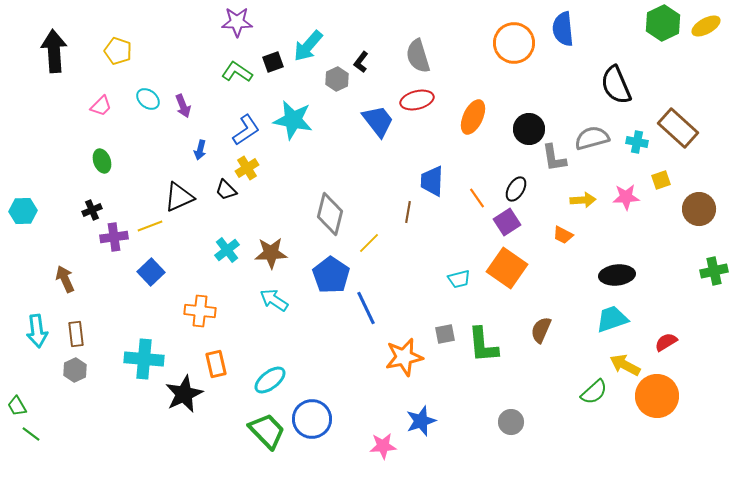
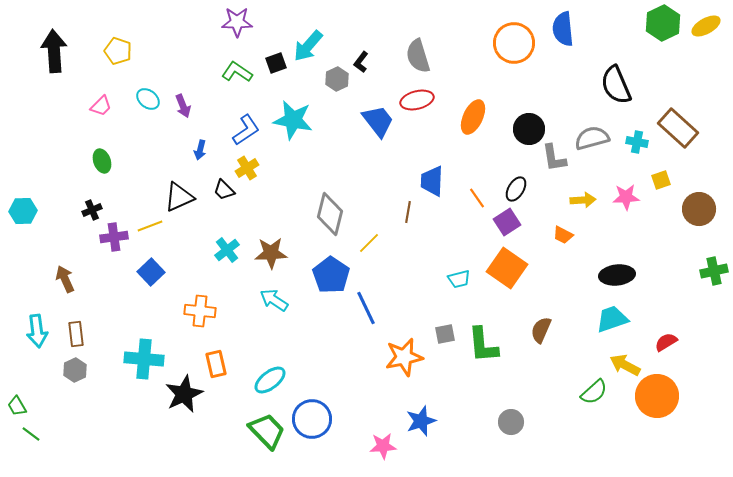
black square at (273, 62): moved 3 px right, 1 px down
black trapezoid at (226, 190): moved 2 px left
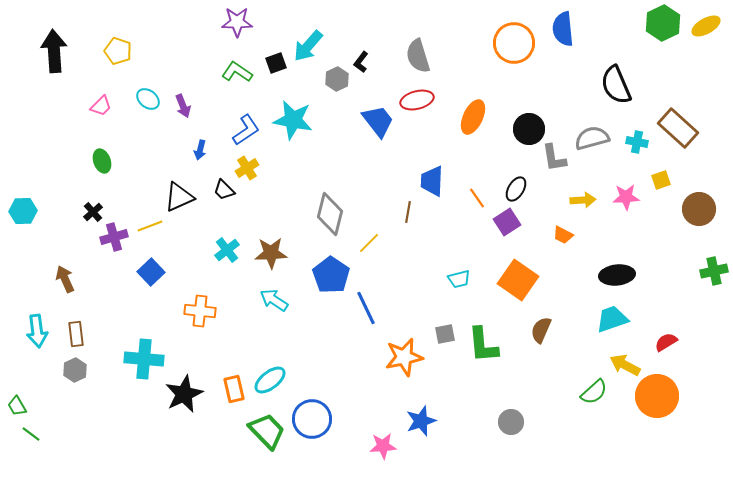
black cross at (92, 210): moved 1 px right, 2 px down; rotated 18 degrees counterclockwise
purple cross at (114, 237): rotated 8 degrees counterclockwise
orange square at (507, 268): moved 11 px right, 12 px down
orange rectangle at (216, 364): moved 18 px right, 25 px down
